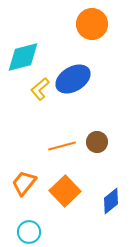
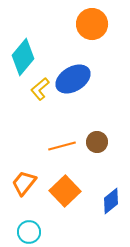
cyan diamond: rotated 36 degrees counterclockwise
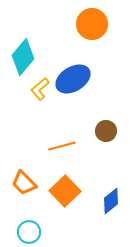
brown circle: moved 9 px right, 11 px up
orange trapezoid: rotated 84 degrees counterclockwise
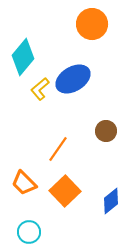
orange line: moved 4 px left, 3 px down; rotated 40 degrees counterclockwise
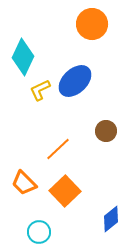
cyan diamond: rotated 15 degrees counterclockwise
blue ellipse: moved 2 px right, 2 px down; rotated 12 degrees counterclockwise
yellow L-shape: moved 1 px down; rotated 15 degrees clockwise
orange line: rotated 12 degrees clockwise
blue diamond: moved 18 px down
cyan circle: moved 10 px right
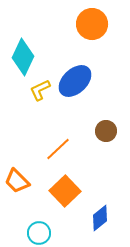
orange trapezoid: moved 7 px left, 2 px up
blue diamond: moved 11 px left, 1 px up
cyan circle: moved 1 px down
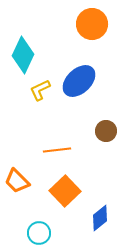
cyan diamond: moved 2 px up
blue ellipse: moved 4 px right
orange line: moved 1 px left, 1 px down; rotated 36 degrees clockwise
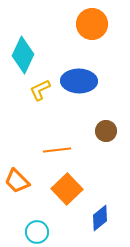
blue ellipse: rotated 44 degrees clockwise
orange square: moved 2 px right, 2 px up
cyan circle: moved 2 px left, 1 px up
